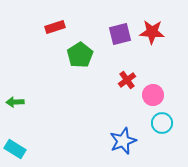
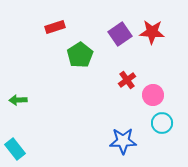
purple square: rotated 20 degrees counterclockwise
green arrow: moved 3 px right, 2 px up
blue star: rotated 20 degrees clockwise
cyan rectangle: rotated 20 degrees clockwise
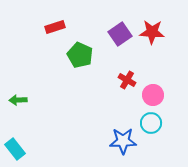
green pentagon: rotated 15 degrees counterclockwise
red cross: rotated 24 degrees counterclockwise
cyan circle: moved 11 px left
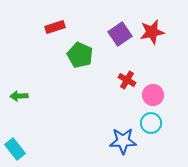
red star: rotated 15 degrees counterclockwise
green arrow: moved 1 px right, 4 px up
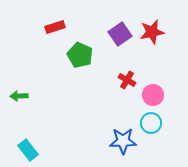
cyan rectangle: moved 13 px right, 1 px down
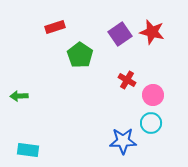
red star: rotated 25 degrees clockwise
green pentagon: rotated 10 degrees clockwise
cyan rectangle: rotated 45 degrees counterclockwise
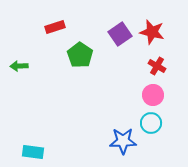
red cross: moved 30 px right, 14 px up
green arrow: moved 30 px up
cyan rectangle: moved 5 px right, 2 px down
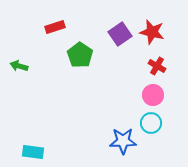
green arrow: rotated 18 degrees clockwise
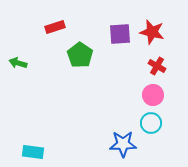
purple square: rotated 30 degrees clockwise
green arrow: moved 1 px left, 3 px up
blue star: moved 3 px down
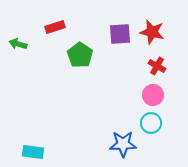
green arrow: moved 19 px up
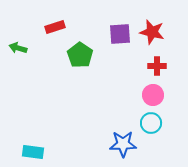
green arrow: moved 4 px down
red cross: rotated 30 degrees counterclockwise
